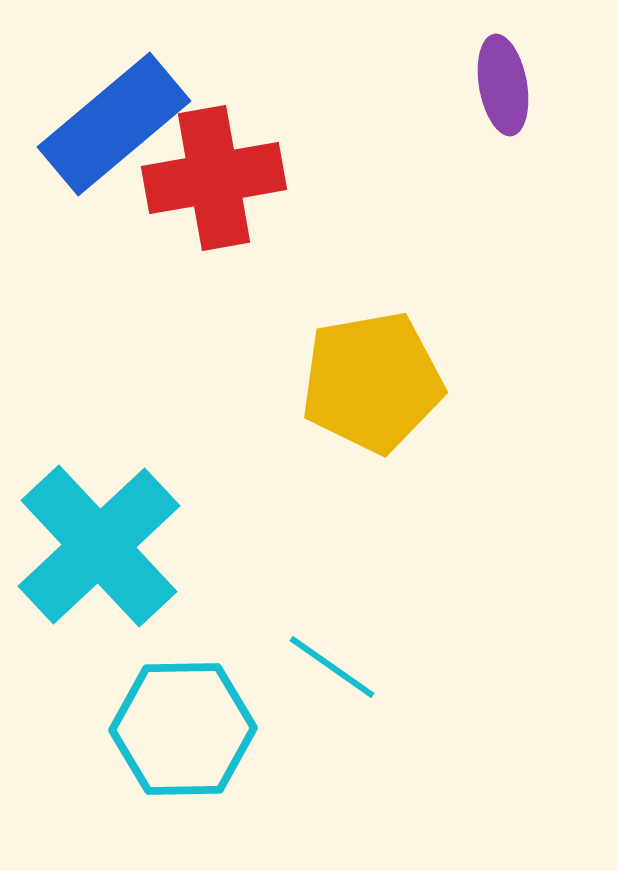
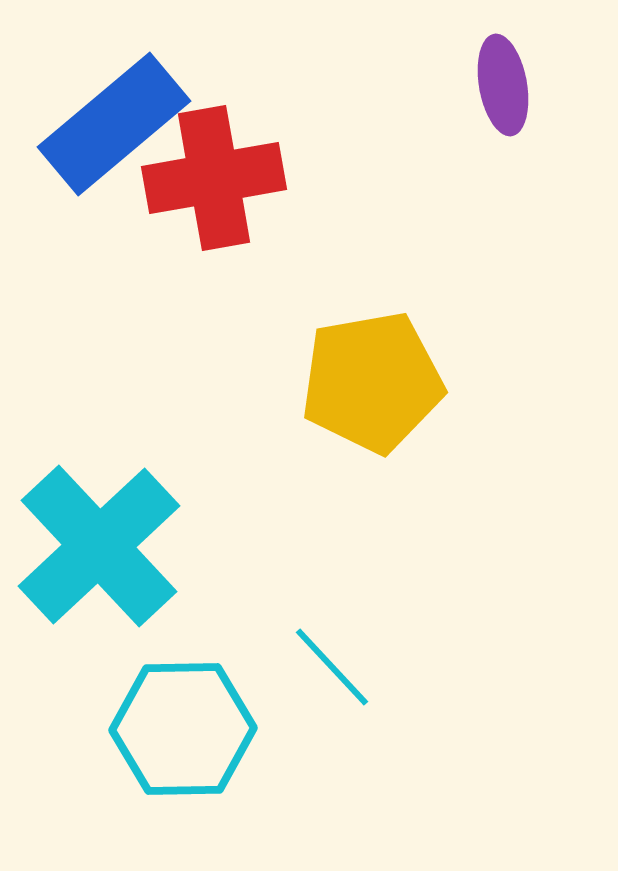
cyan line: rotated 12 degrees clockwise
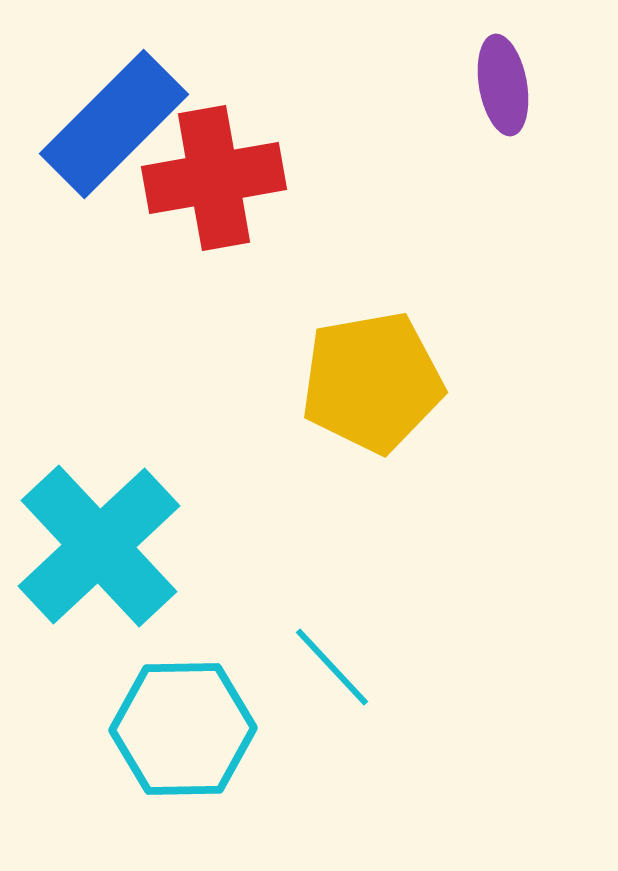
blue rectangle: rotated 5 degrees counterclockwise
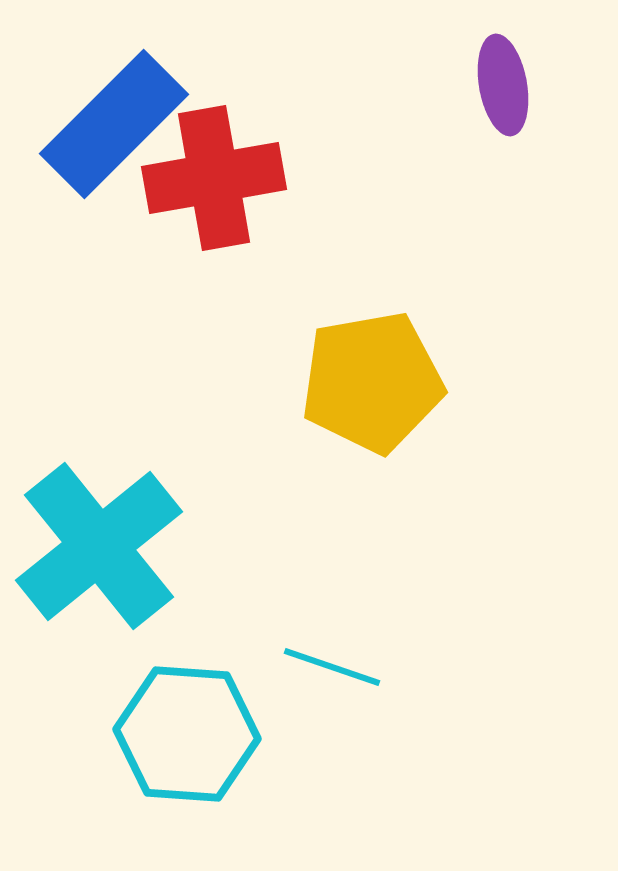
cyan cross: rotated 4 degrees clockwise
cyan line: rotated 28 degrees counterclockwise
cyan hexagon: moved 4 px right, 5 px down; rotated 5 degrees clockwise
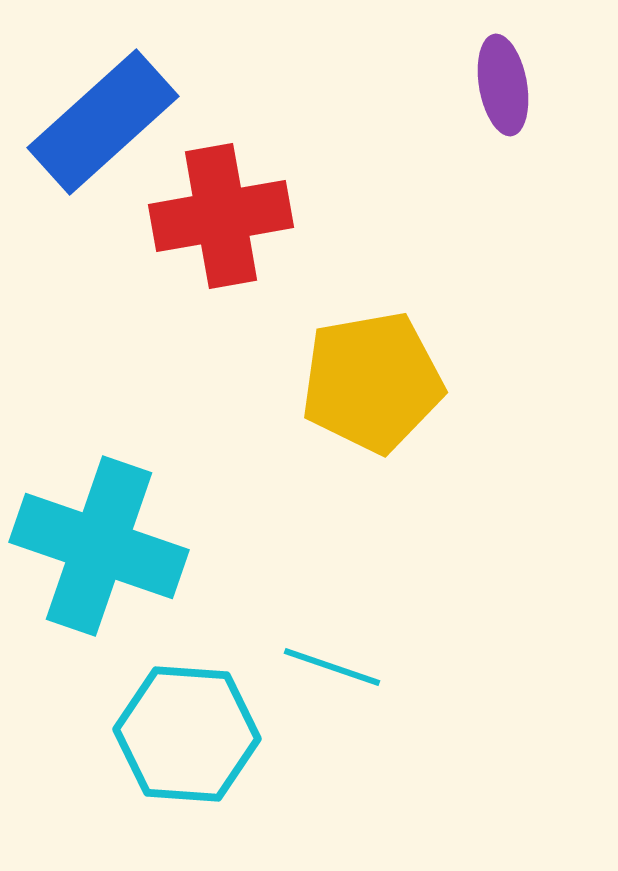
blue rectangle: moved 11 px left, 2 px up; rotated 3 degrees clockwise
red cross: moved 7 px right, 38 px down
cyan cross: rotated 32 degrees counterclockwise
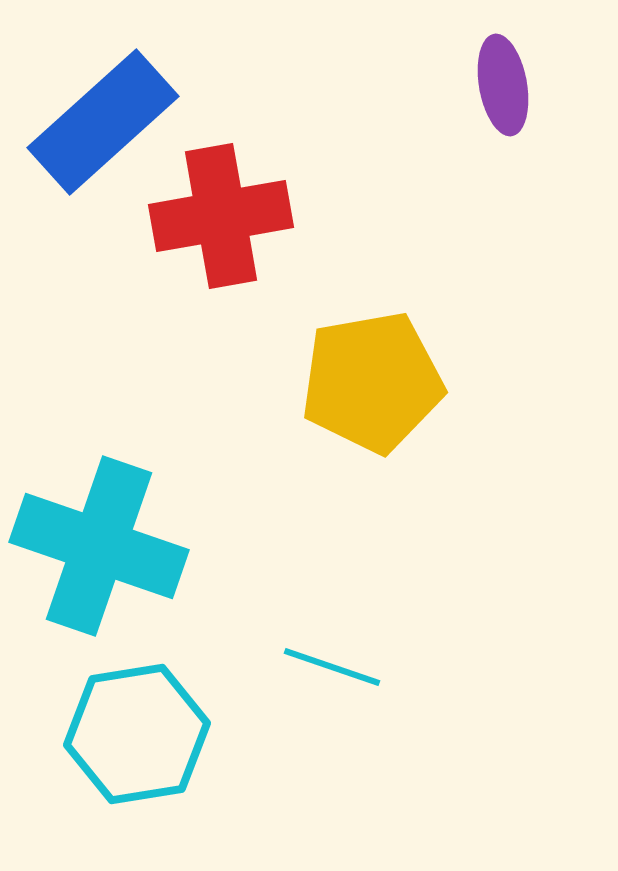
cyan hexagon: moved 50 px left; rotated 13 degrees counterclockwise
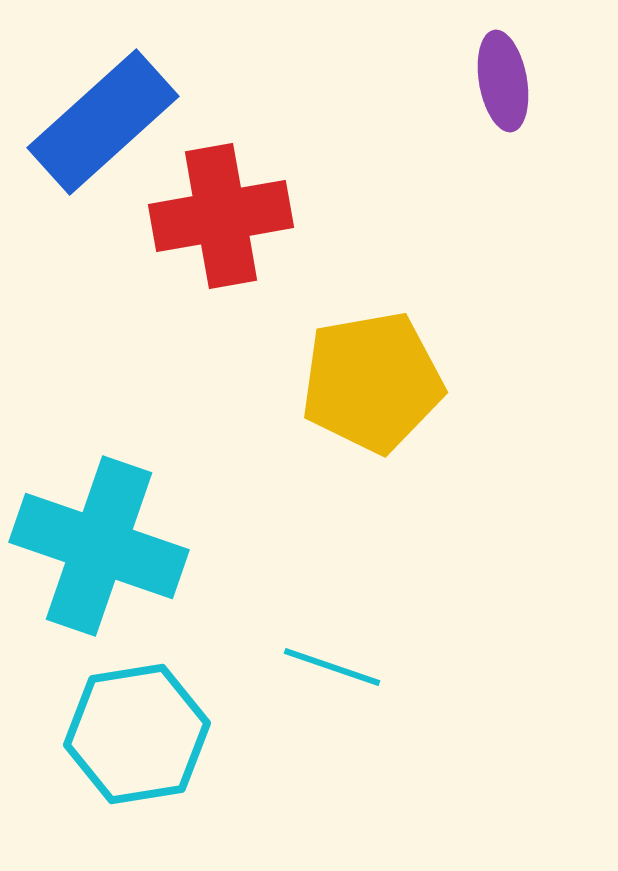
purple ellipse: moved 4 px up
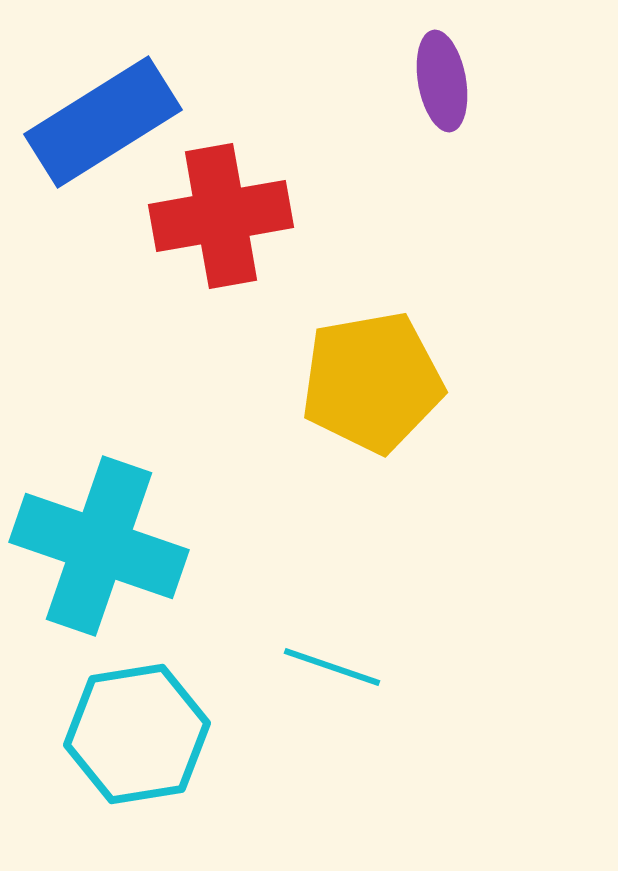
purple ellipse: moved 61 px left
blue rectangle: rotated 10 degrees clockwise
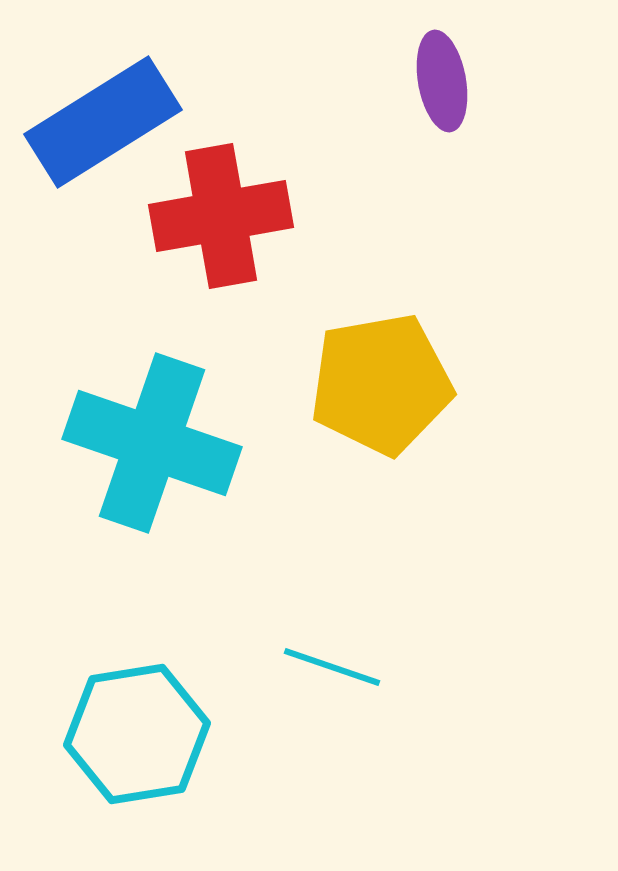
yellow pentagon: moved 9 px right, 2 px down
cyan cross: moved 53 px right, 103 px up
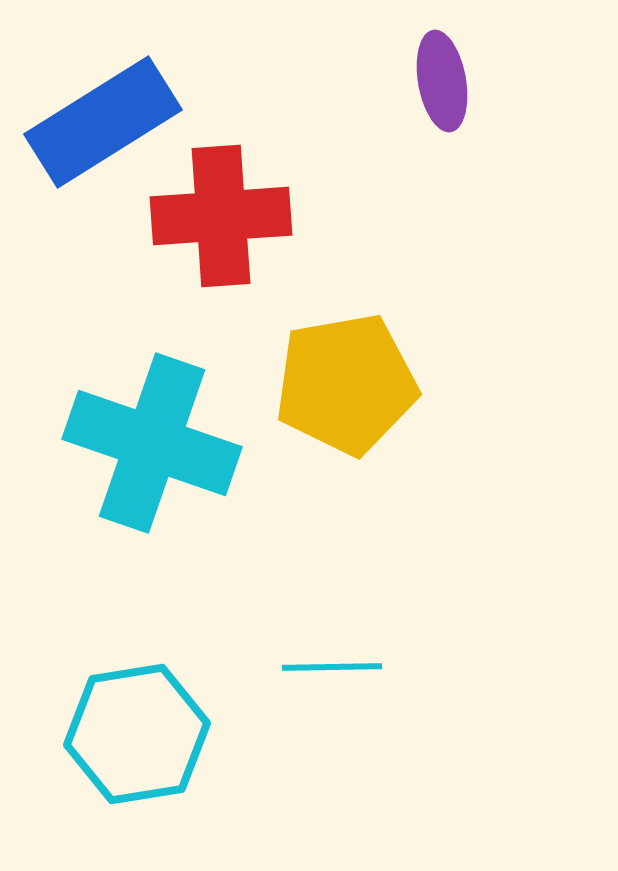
red cross: rotated 6 degrees clockwise
yellow pentagon: moved 35 px left
cyan line: rotated 20 degrees counterclockwise
